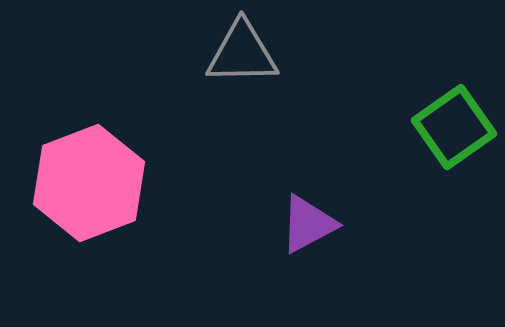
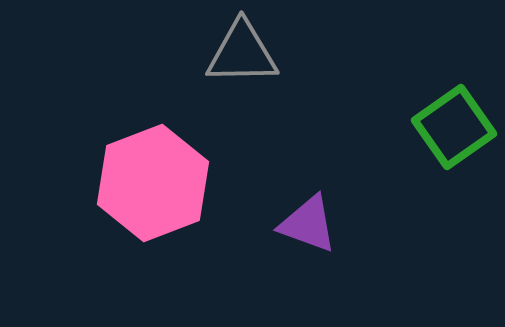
pink hexagon: moved 64 px right
purple triangle: rotated 48 degrees clockwise
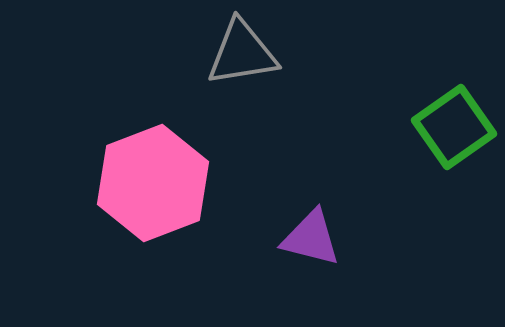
gray triangle: rotated 8 degrees counterclockwise
purple triangle: moved 3 px right, 14 px down; rotated 6 degrees counterclockwise
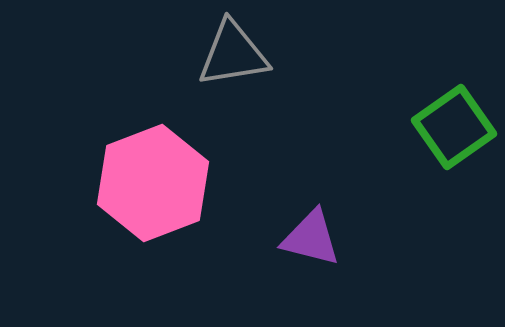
gray triangle: moved 9 px left, 1 px down
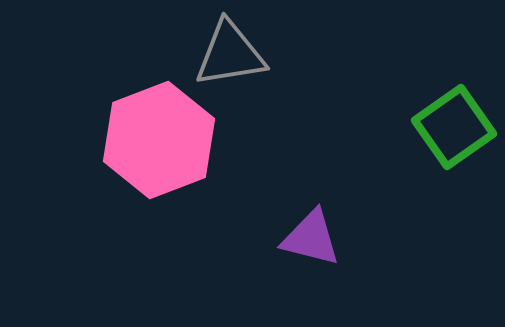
gray triangle: moved 3 px left
pink hexagon: moved 6 px right, 43 px up
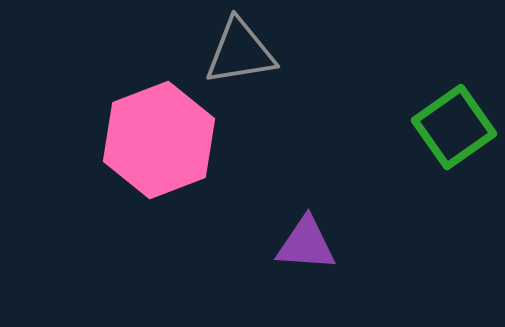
gray triangle: moved 10 px right, 2 px up
purple triangle: moved 5 px left, 6 px down; rotated 10 degrees counterclockwise
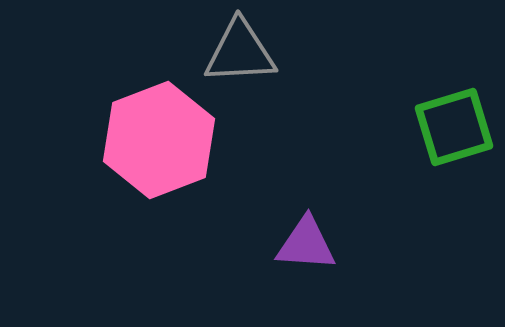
gray triangle: rotated 6 degrees clockwise
green square: rotated 18 degrees clockwise
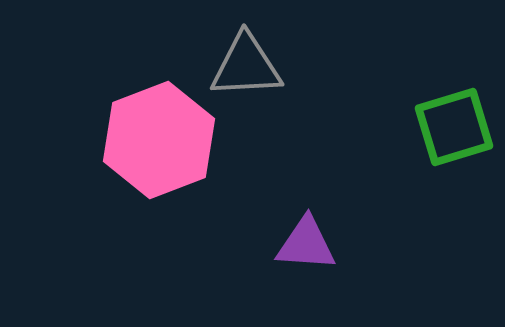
gray triangle: moved 6 px right, 14 px down
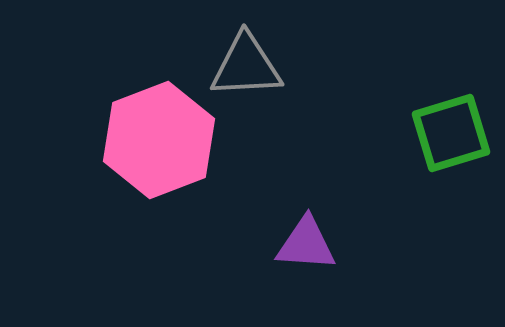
green square: moved 3 px left, 6 px down
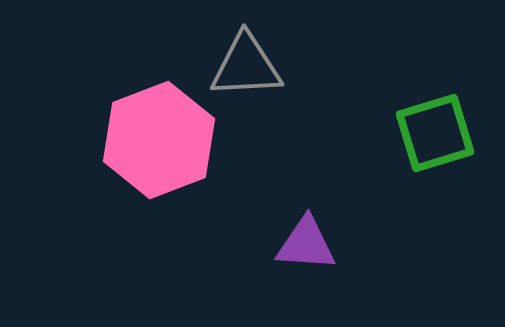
green square: moved 16 px left
